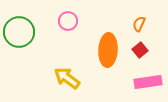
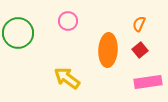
green circle: moved 1 px left, 1 px down
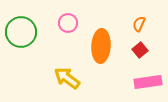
pink circle: moved 2 px down
green circle: moved 3 px right, 1 px up
orange ellipse: moved 7 px left, 4 px up
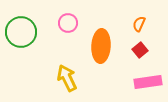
yellow arrow: rotated 28 degrees clockwise
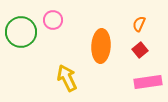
pink circle: moved 15 px left, 3 px up
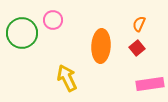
green circle: moved 1 px right, 1 px down
red square: moved 3 px left, 2 px up
pink rectangle: moved 2 px right, 2 px down
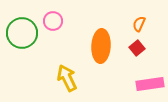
pink circle: moved 1 px down
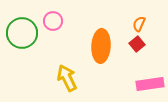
red square: moved 4 px up
